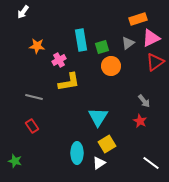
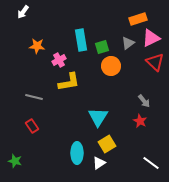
red triangle: rotated 42 degrees counterclockwise
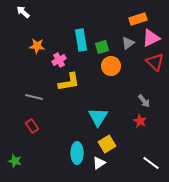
white arrow: rotated 96 degrees clockwise
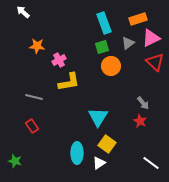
cyan rectangle: moved 23 px right, 17 px up; rotated 10 degrees counterclockwise
gray arrow: moved 1 px left, 2 px down
yellow square: rotated 24 degrees counterclockwise
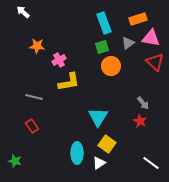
pink triangle: rotated 36 degrees clockwise
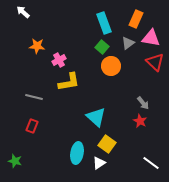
orange rectangle: moved 2 px left; rotated 48 degrees counterclockwise
green square: rotated 32 degrees counterclockwise
cyan triangle: moved 2 px left; rotated 20 degrees counterclockwise
red rectangle: rotated 56 degrees clockwise
cyan ellipse: rotated 10 degrees clockwise
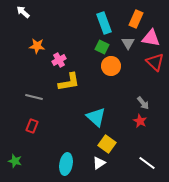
gray triangle: rotated 24 degrees counterclockwise
green square: rotated 16 degrees counterclockwise
cyan ellipse: moved 11 px left, 11 px down
white line: moved 4 px left
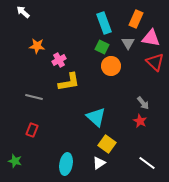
red rectangle: moved 4 px down
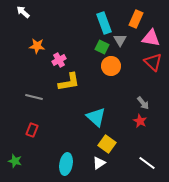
gray triangle: moved 8 px left, 3 px up
red triangle: moved 2 px left
